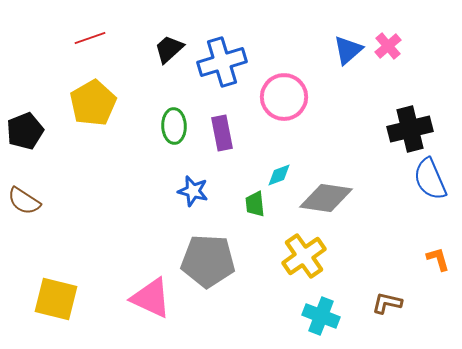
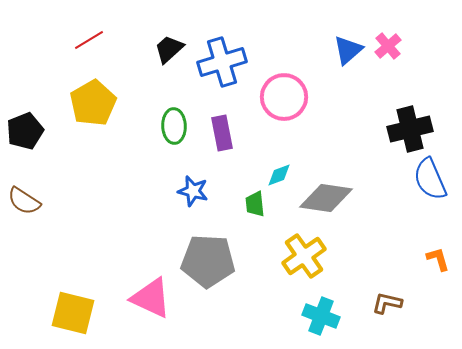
red line: moved 1 px left, 2 px down; rotated 12 degrees counterclockwise
yellow square: moved 17 px right, 14 px down
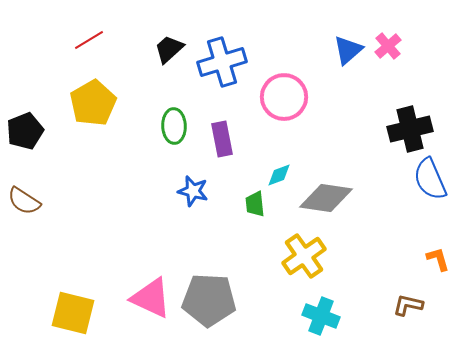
purple rectangle: moved 6 px down
gray pentagon: moved 1 px right, 39 px down
brown L-shape: moved 21 px right, 2 px down
